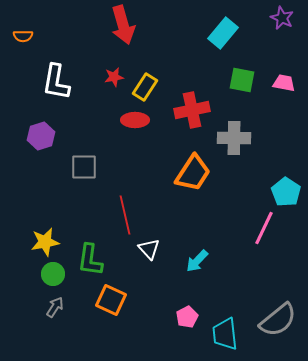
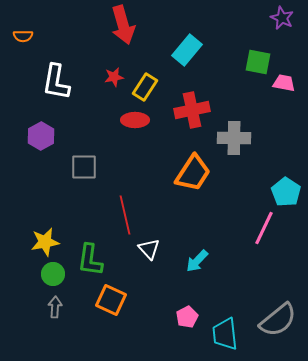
cyan rectangle: moved 36 px left, 17 px down
green square: moved 16 px right, 18 px up
purple hexagon: rotated 12 degrees counterclockwise
gray arrow: rotated 30 degrees counterclockwise
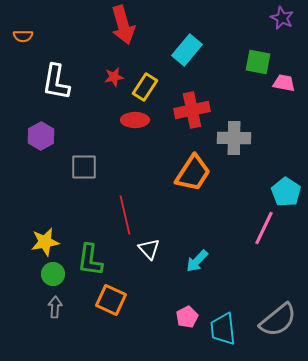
cyan trapezoid: moved 2 px left, 5 px up
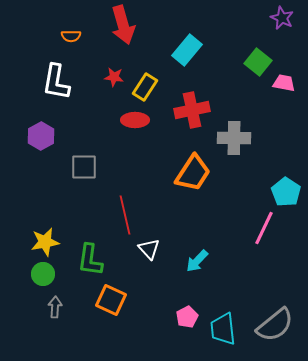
orange semicircle: moved 48 px right
green square: rotated 28 degrees clockwise
red star: rotated 18 degrees clockwise
green circle: moved 10 px left
gray semicircle: moved 3 px left, 5 px down
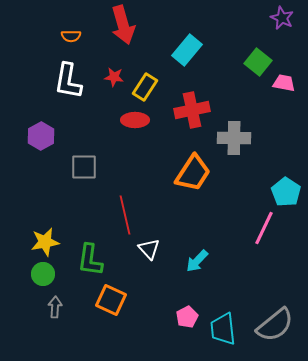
white L-shape: moved 12 px right, 1 px up
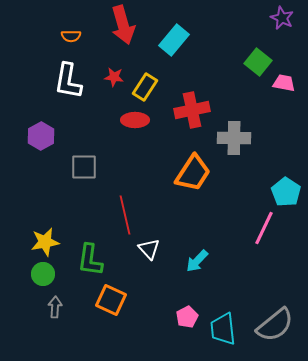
cyan rectangle: moved 13 px left, 10 px up
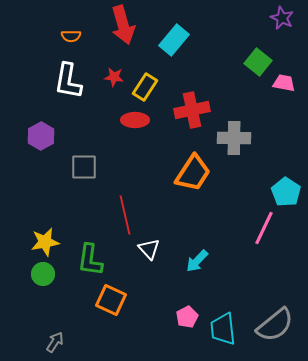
gray arrow: moved 35 px down; rotated 30 degrees clockwise
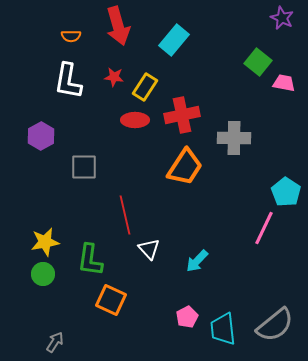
red arrow: moved 5 px left, 1 px down
red cross: moved 10 px left, 5 px down
orange trapezoid: moved 8 px left, 6 px up
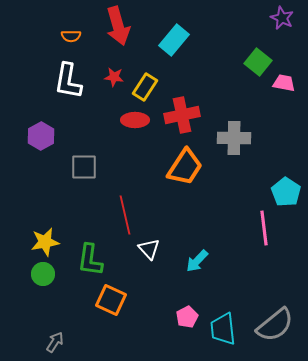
pink line: rotated 32 degrees counterclockwise
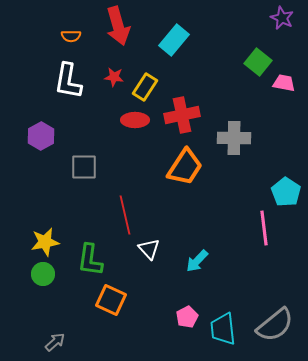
gray arrow: rotated 15 degrees clockwise
